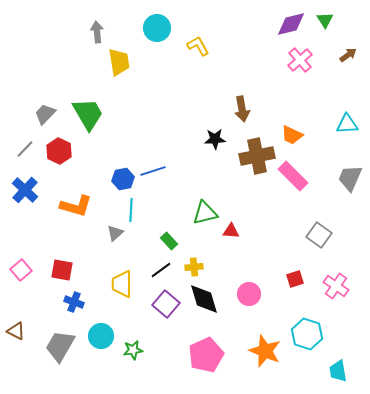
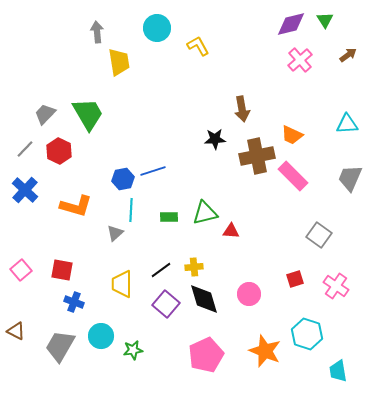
green rectangle at (169, 241): moved 24 px up; rotated 48 degrees counterclockwise
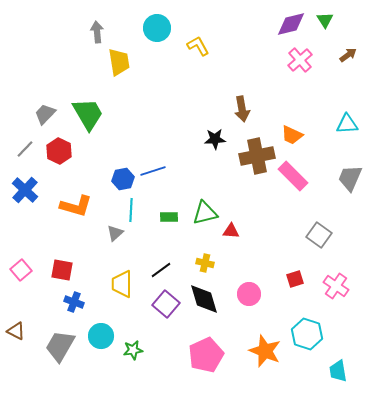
yellow cross at (194, 267): moved 11 px right, 4 px up; rotated 18 degrees clockwise
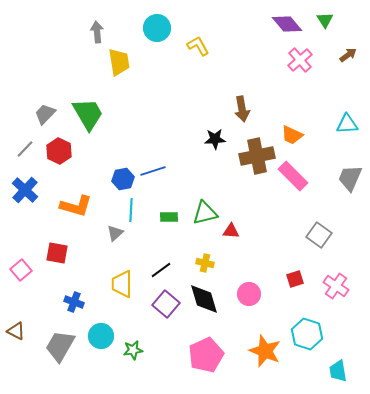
purple diamond at (291, 24): moved 4 px left; rotated 64 degrees clockwise
red square at (62, 270): moved 5 px left, 17 px up
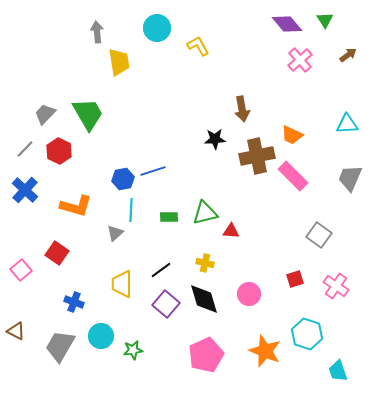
red square at (57, 253): rotated 25 degrees clockwise
cyan trapezoid at (338, 371): rotated 10 degrees counterclockwise
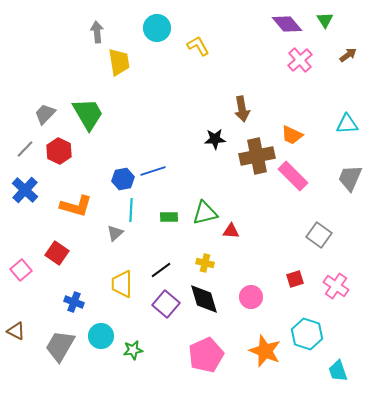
pink circle at (249, 294): moved 2 px right, 3 px down
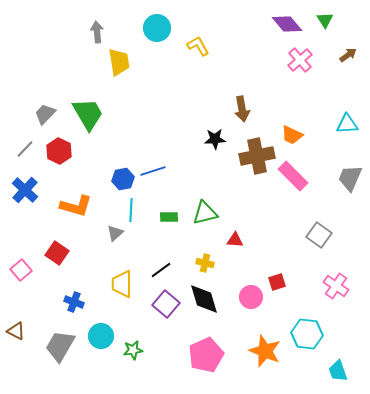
red triangle at (231, 231): moved 4 px right, 9 px down
red square at (295, 279): moved 18 px left, 3 px down
cyan hexagon at (307, 334): rotated 12 degrees counterclockwise
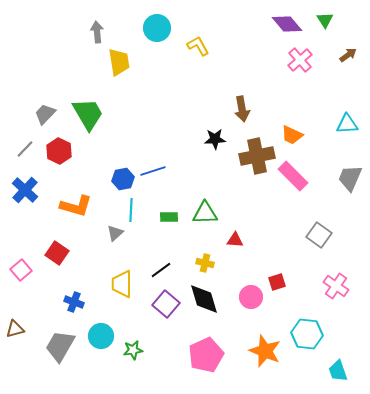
green triangle at (205, 213): rotated 12 degrees clockwise
brown triangle at (16, 331): moved 1 px left, 2 px up; rotated 42 degrees counterclockwise
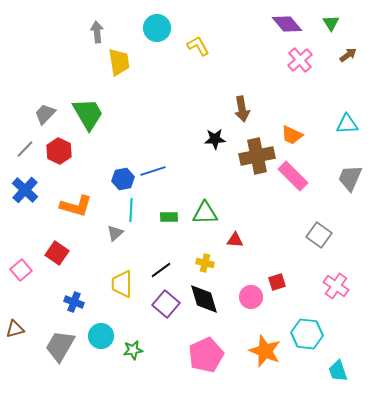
green triangle at (325, 20): moved 6 px right, 3 px down
